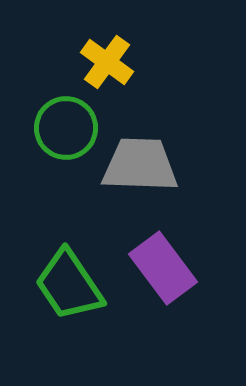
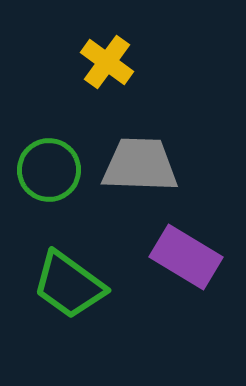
green circle: moved 17 px left, 42 px down
purple rectangle: moved 23 px right, 11 px up; rotated 22 degrees counterclockwise
green trapezoid: rotated 20 degrees counterclockwise
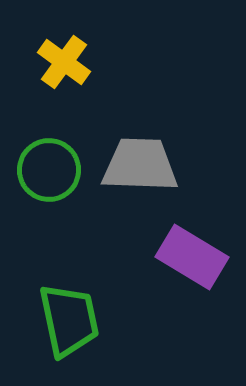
yellow cross: moved 43 px left
purple rectangle: moved 6 px right
green trapezoid: moved 35 px down; rotated 138 degrees counterclockwise
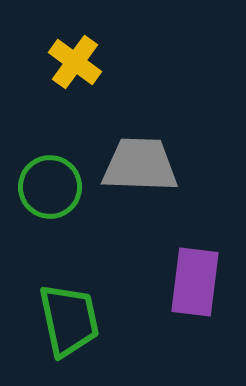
yellow cross: moved 11 px right
green circle: moved 1 px right, 17 px down
purple rectangle: moved 3 px right, 25 px down; rotated 66 degrees clockwise
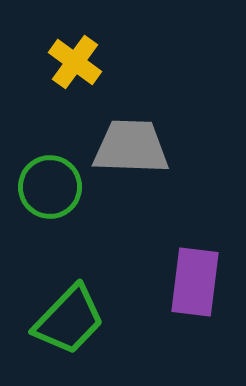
gray trapezoid: moved 9 px left, 18 px up
green trapezoid: rotated 56 degrees clockwise
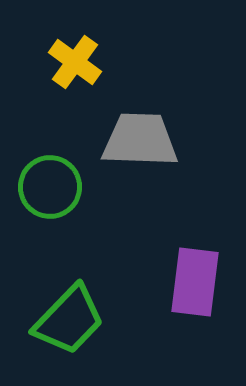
gray trapezoid: moved 9 px right, 7 px up
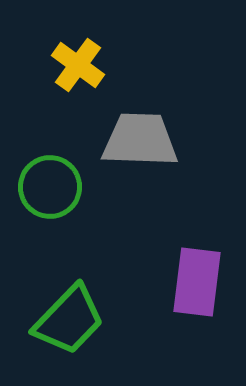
yellow cross: moved 3 px right, 3 px down
purple rectangle: moved 2 px right
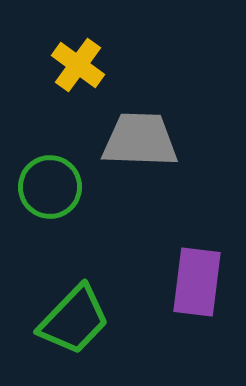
green trapezoid: moved 5 px right
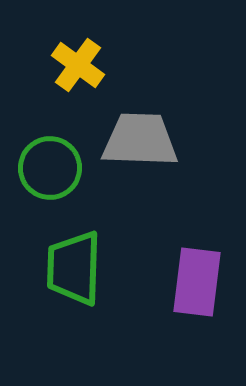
green circle: moved 19 px up
green trapezoid: moved 52 px up; rotated 138 degrees clockwise
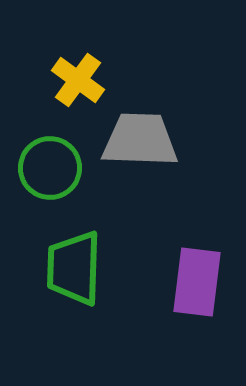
yellow cross: moved 15 px down
